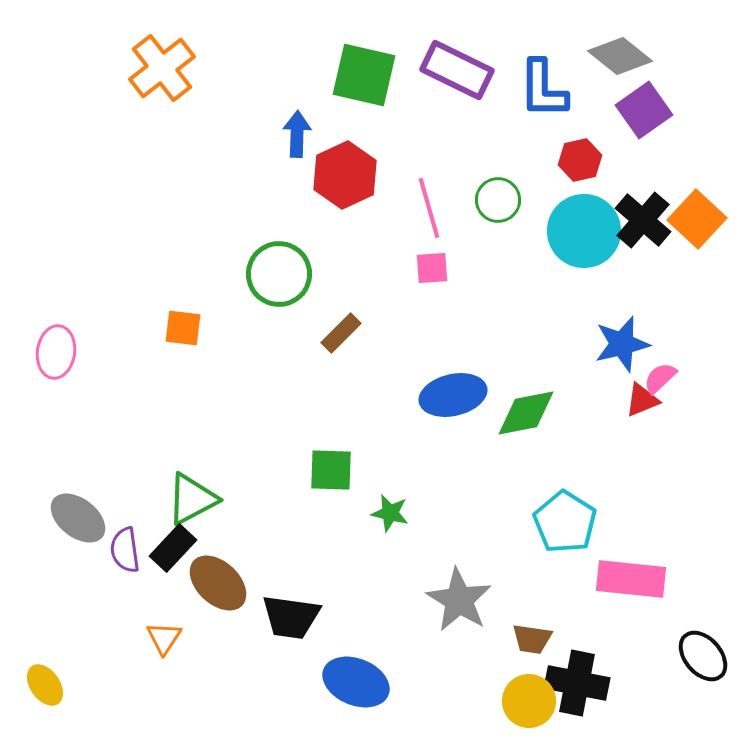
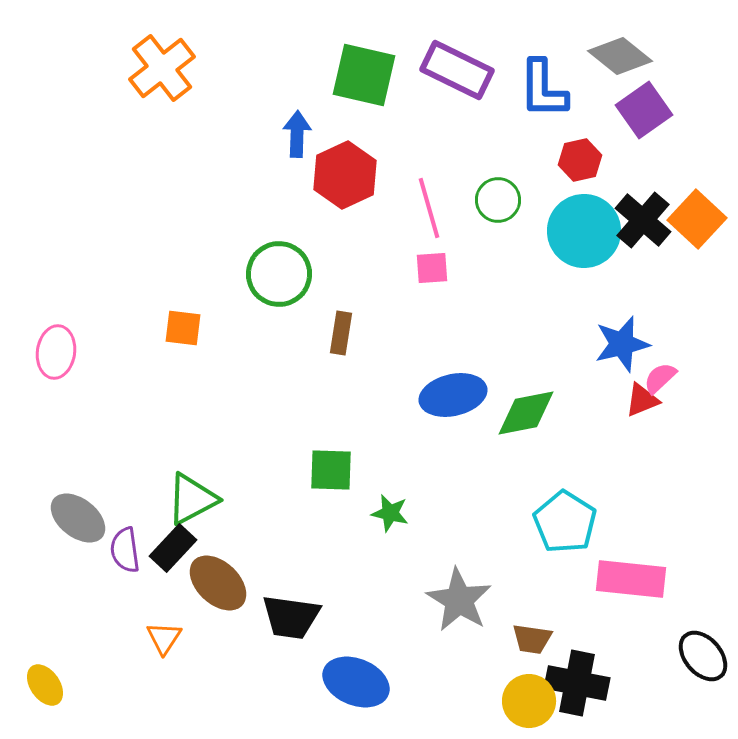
brown rectangle at (341, 333): rotated 36 degrees counterclockwise
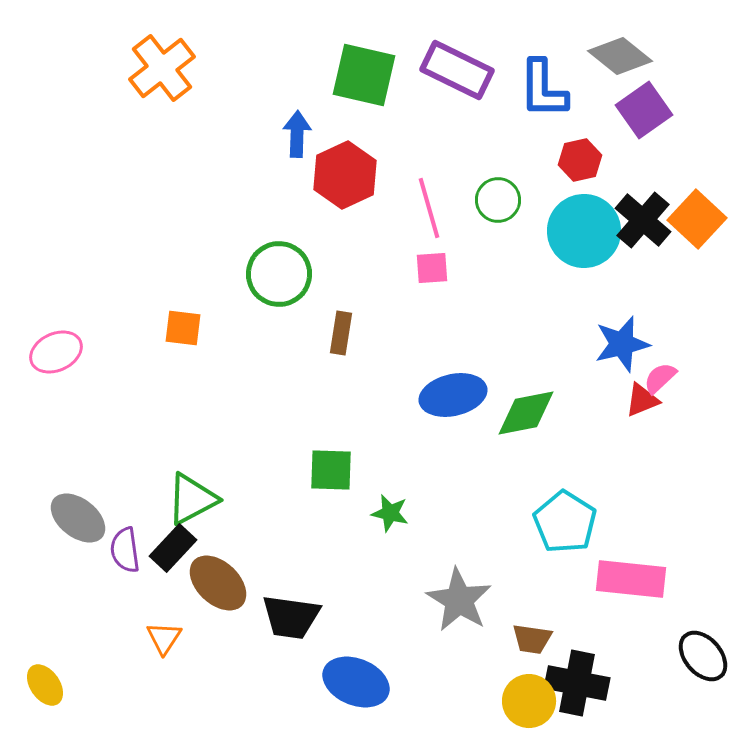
pink ellipse at (56, 352): rotated 57 degrees clockwise
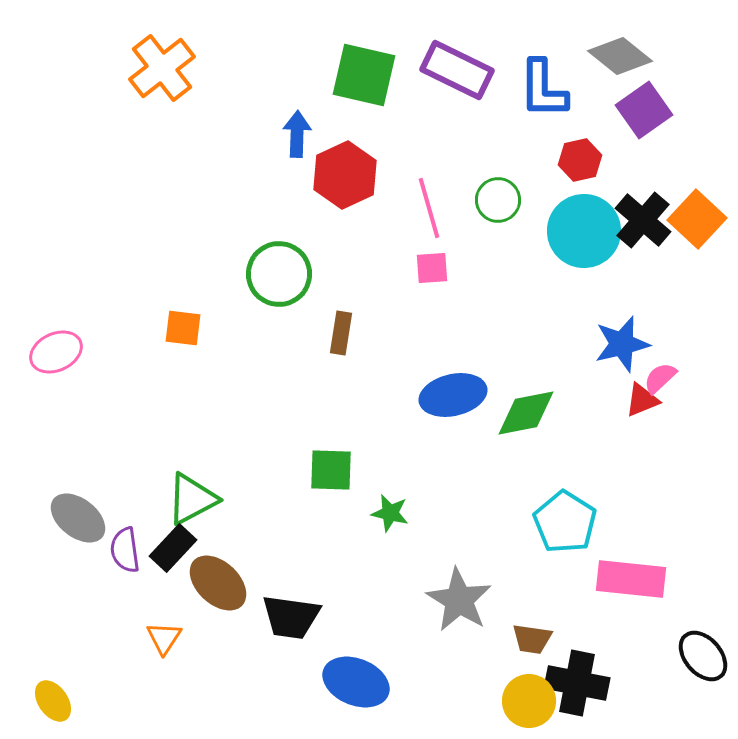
yellow ellipse at (45, 685): moved 8 px right, 16 px down
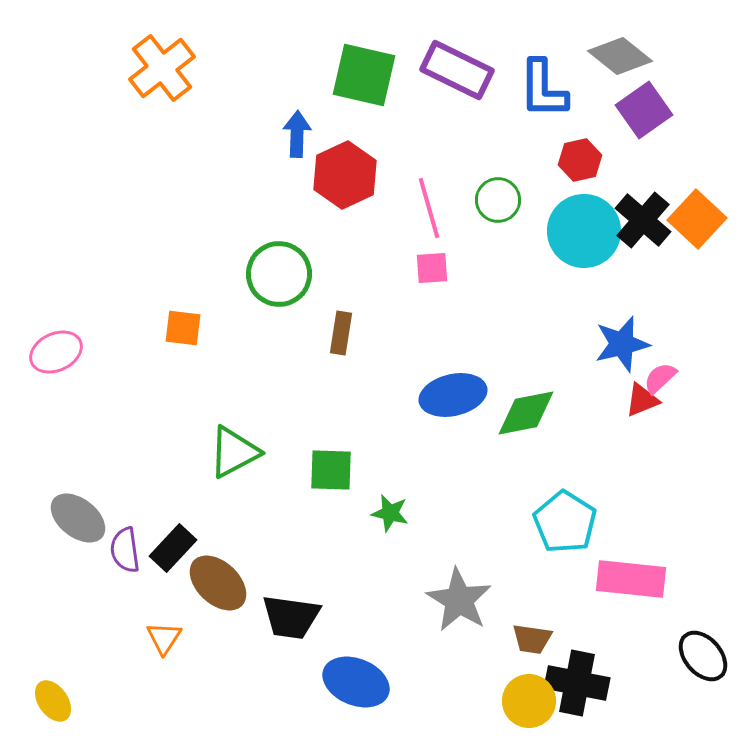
green triangle at (192, 499): moved 42 px right, 47 px up
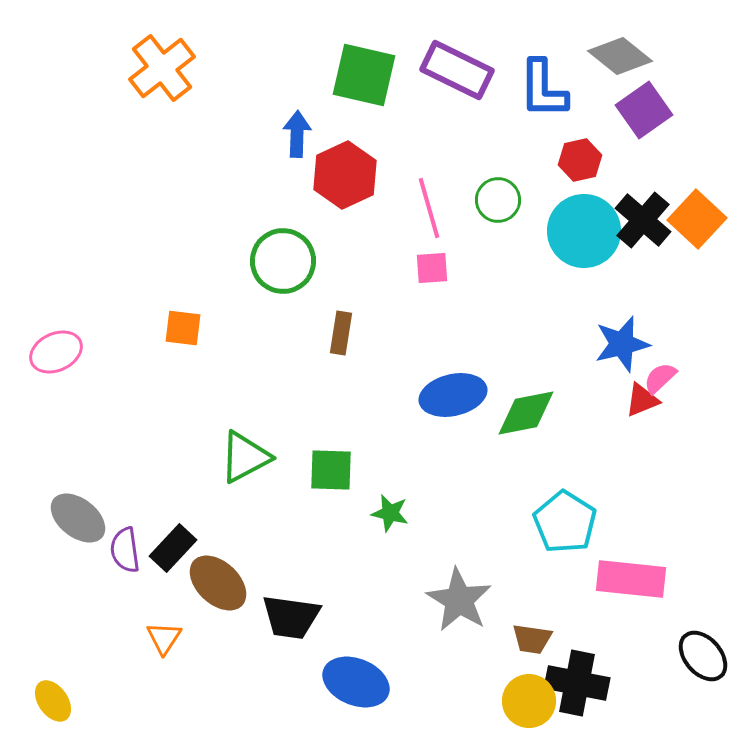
green circle at (279, 274): moved 4 px right, 13 px up
green triangle at (234, 452): moved 11 px right, 5 px down
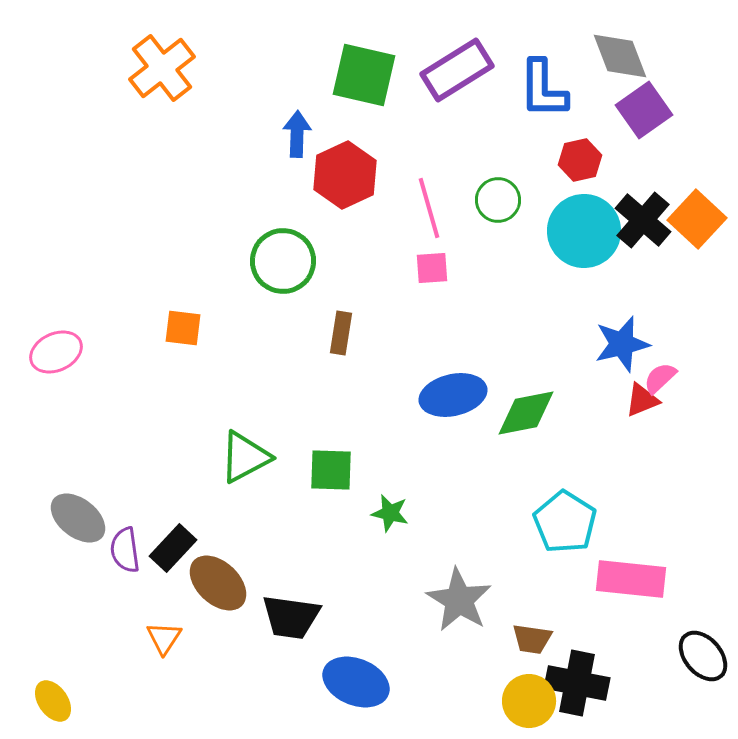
gray diamond at (620, 56): rotated 30 degrees clockwise
purple rectangle at (457, 70): rotated 58 degrees counterclockwise
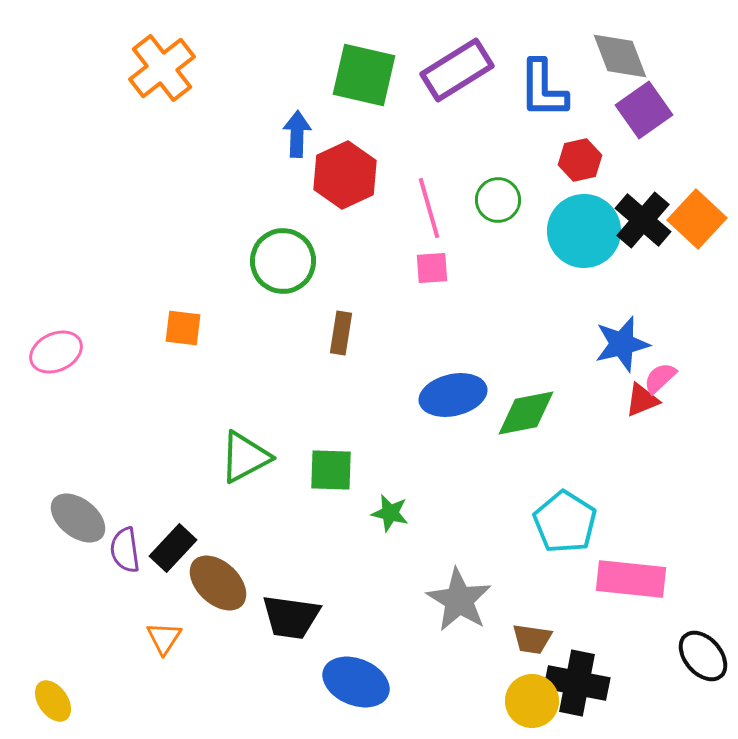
yellow circle at (529, 701): moved 3 px right
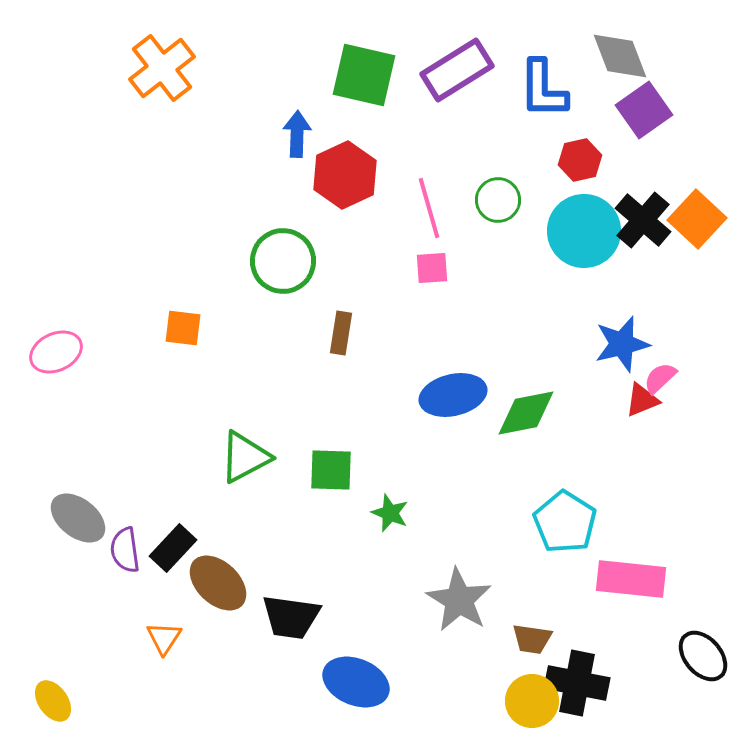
green star at (390, 513): rotated 9 degrees clockwise
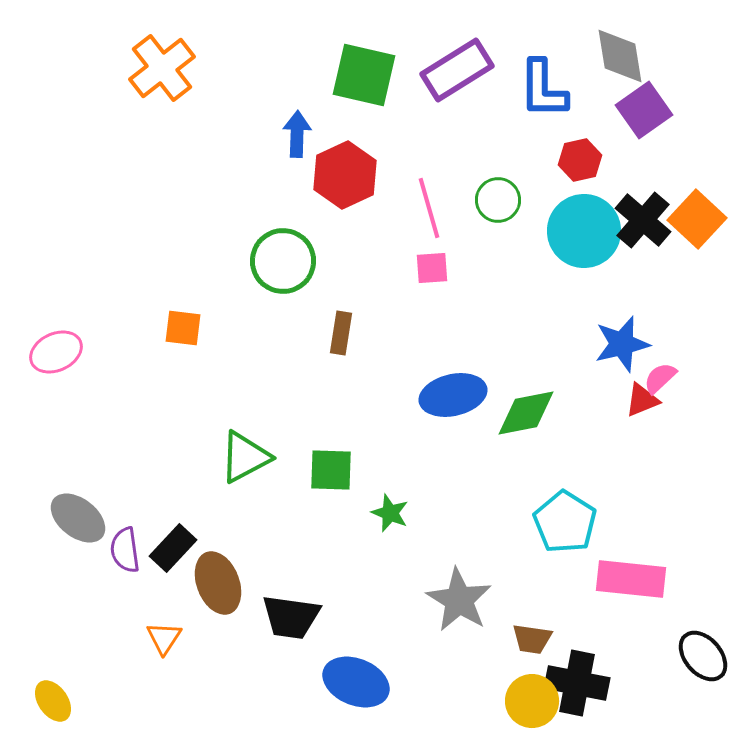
gray diamond at (620, 56): rotated 12 degrees clockwise
brown ellipse at (218, 583): rotated 26 degrees clockwise
